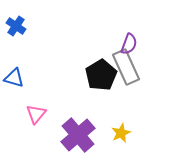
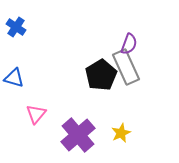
blue cross: moved 1 px down
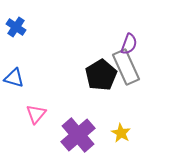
yellow star: rotated 18 degrees counterclockwise
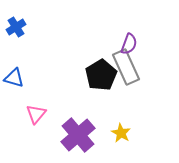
blue cross: rotated 24 degrees clockwise
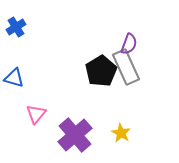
black pentagon: moved 4 px up
purple cross: moved 3 px left
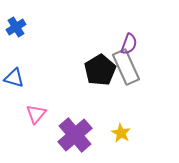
black pentagon: moved 1 px left, 1 px up
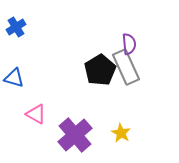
purple semicircle: rotated 25 degrees counterclockwise
pink triangle: rotated 40 degrees counterclockwise
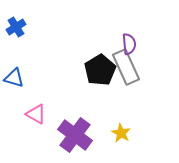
purple cross: rotated 12 degrees counterclockwise
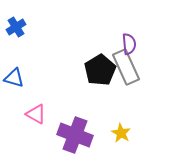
purple cross: rotated 16 degrees counterclockwise
